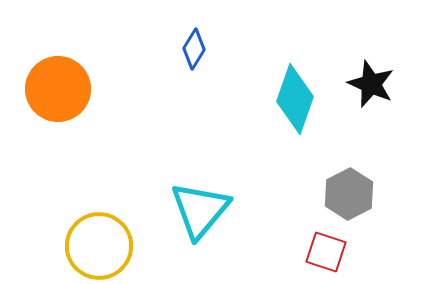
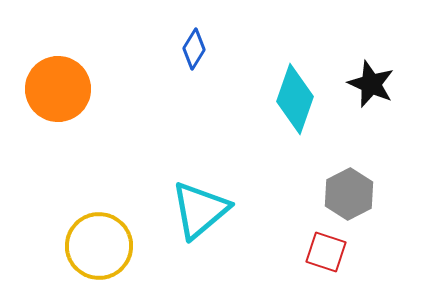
cyan triangle: rotated 10 degrees clockwise
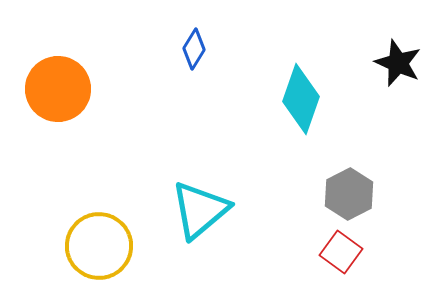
black star: moved 27 px right, 21 px up
cyan diamond: moved 6 px right
red square: moved 15 px right; rotated 18 degrees clockwise
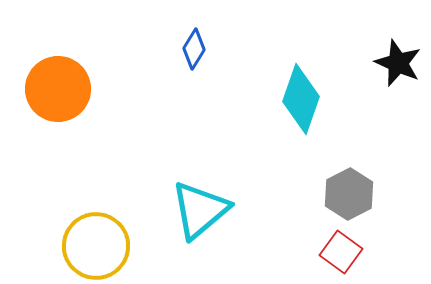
yellow circle: moved 3 px left
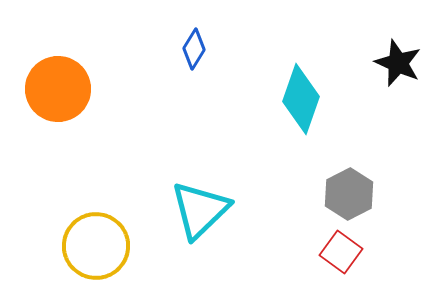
cyan triangle: rotated 4 degrees counterclockwise
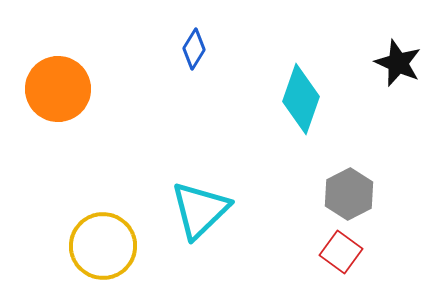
yellow circle: moved 7 px right
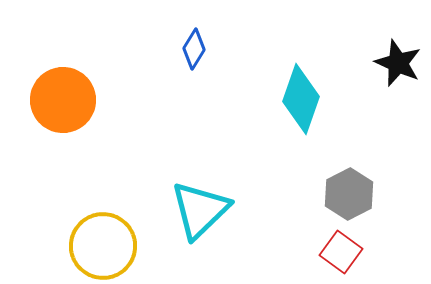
orange circle: moved 5 px right, 11 px down
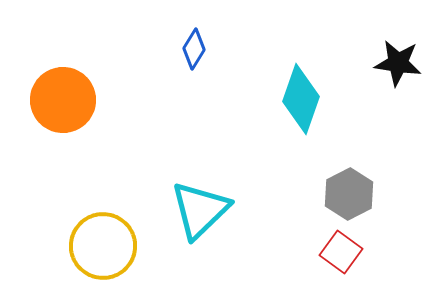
black star: rotated 15 degrees counterclockwise
